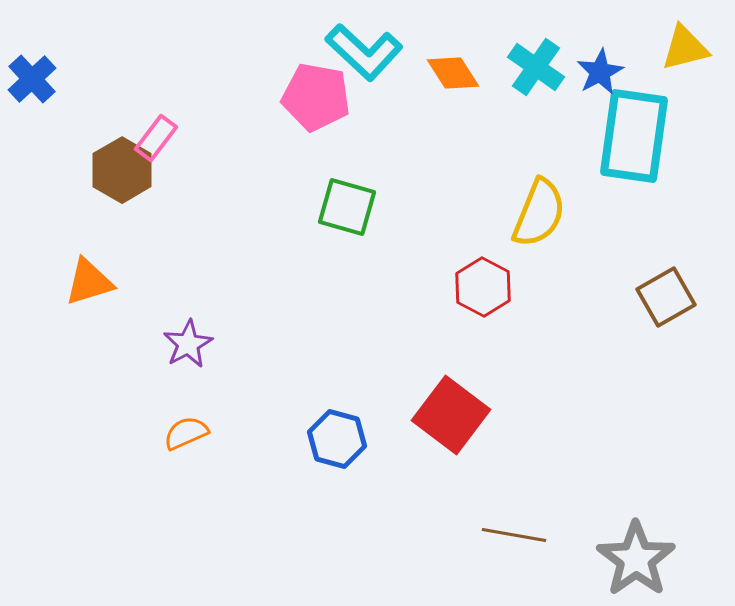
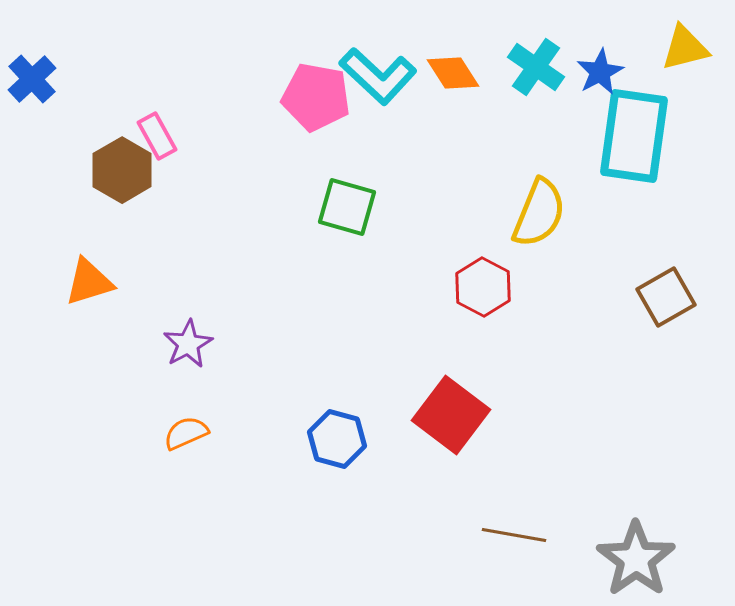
cyan L-shape: moved 14 px right, 24 px down
pink rectangle: moved 1 px right, 2 px up; rotated 66 degrees counterclockwise
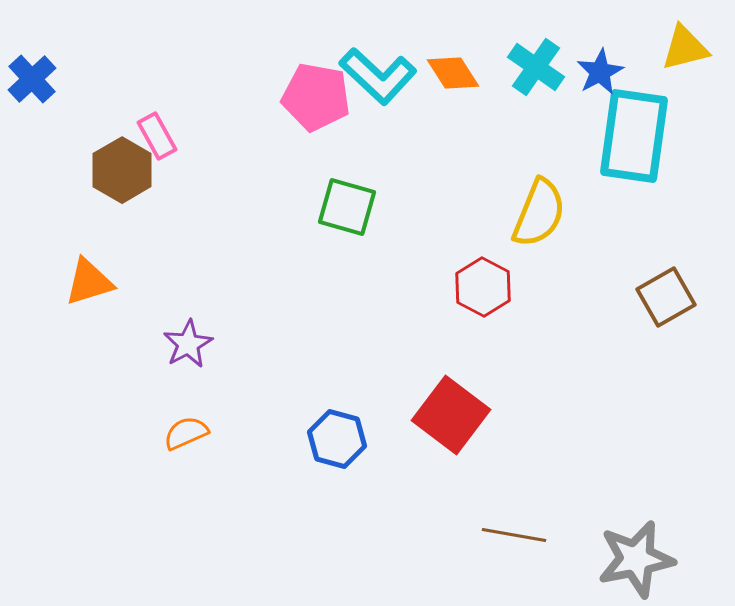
gray star: rotated 24 degrees clockwise
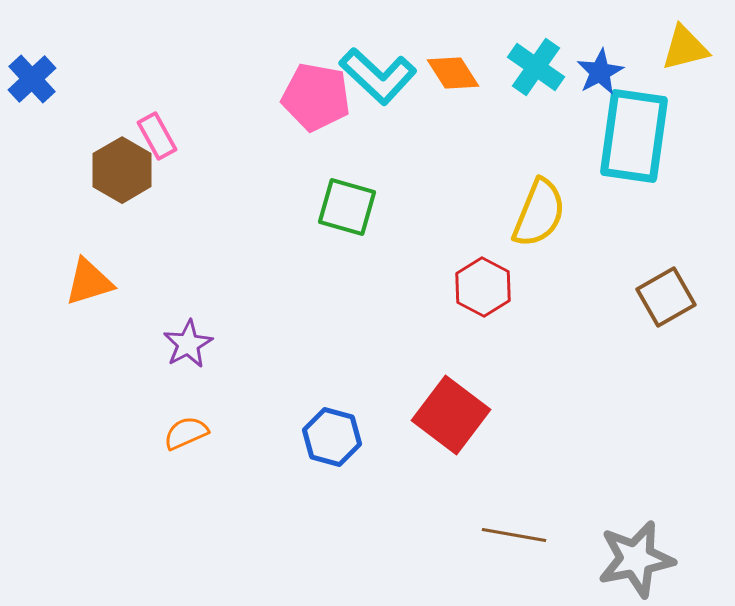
blue hexagon: moved 5 px left, 2 px up
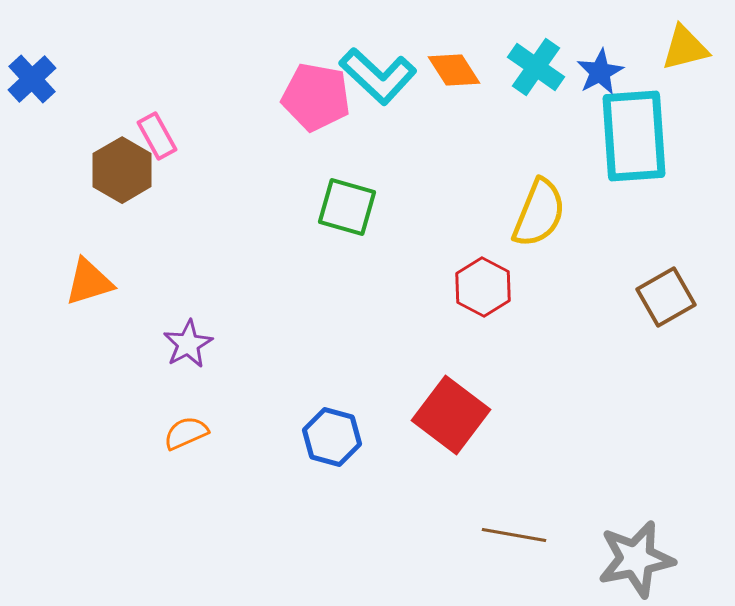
orange diamond: moved 1 px right, 3 px up
cyan rectangle: rotated 12 degrees counterclockwise
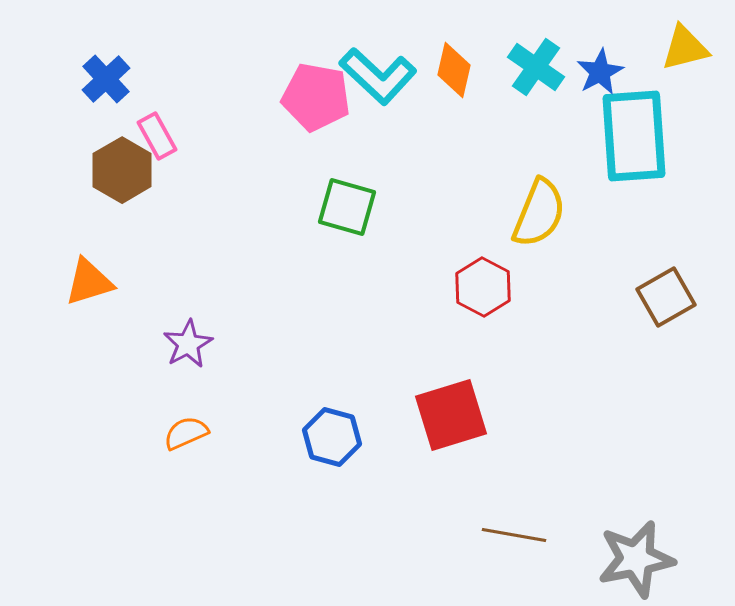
orange diamond: rotated 46 degrees clockwise
blue cross: moved 74 px right
red square: rotated 36 degrees clockwise
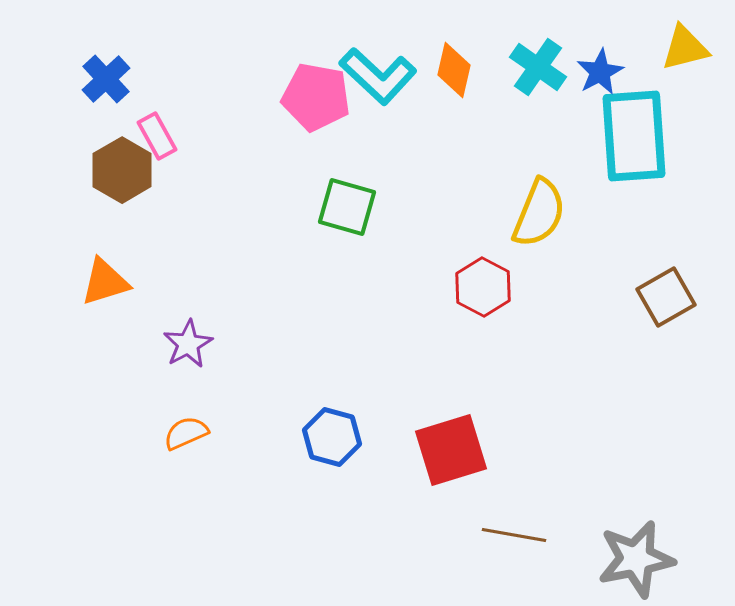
cyan cross: moved 2 px right
orange triangle: moved 16 px right
red square: moved 35 px down
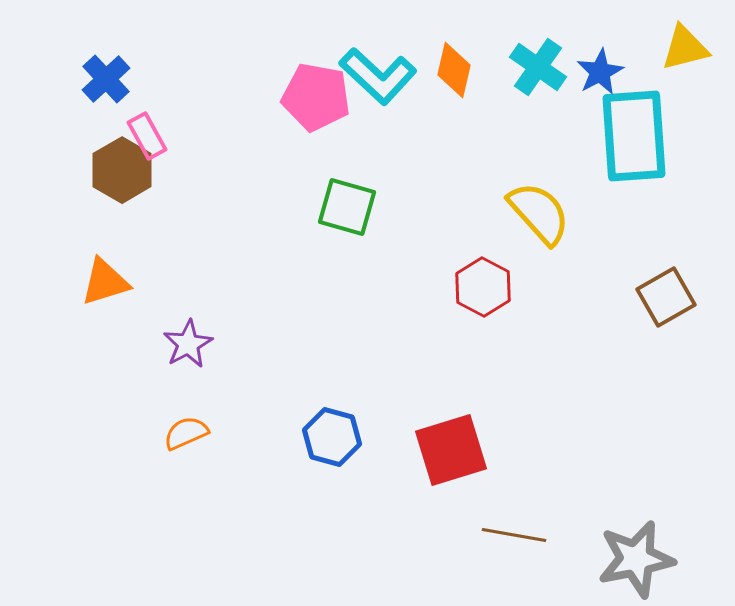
pink rectangle: moved 10 px left
yellow semicircle: rotated 64 degrees counterclockwise
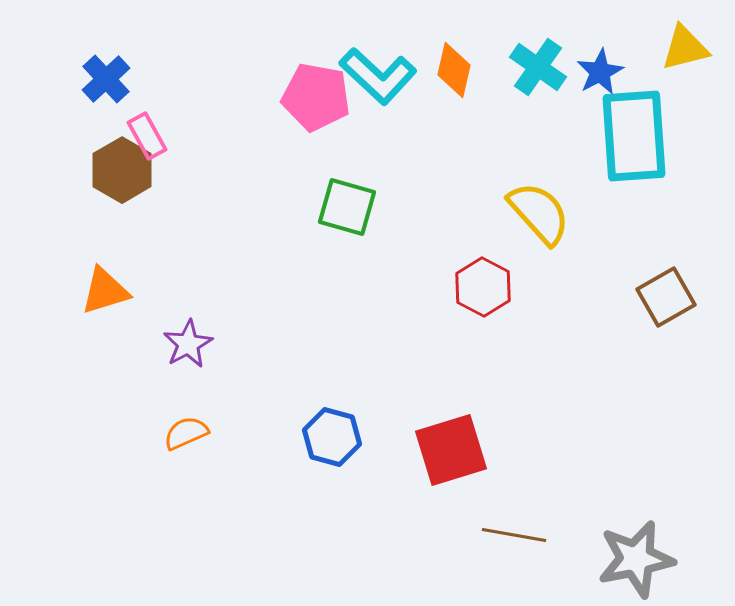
orange triangle: moved 9 px down
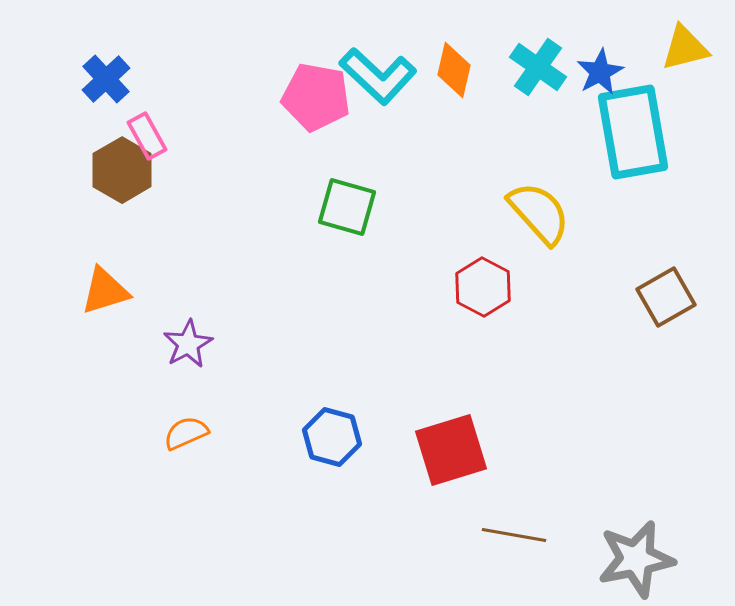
cyan rectangle: moved 1 px left, 4 px up; rotated 6 degrees counterclockwise
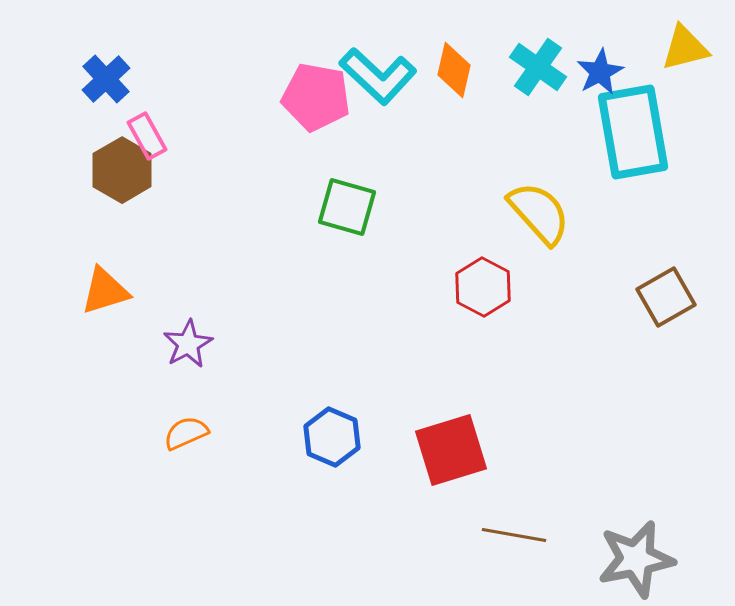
blue hexagon: rotated 8 degrees clockwise
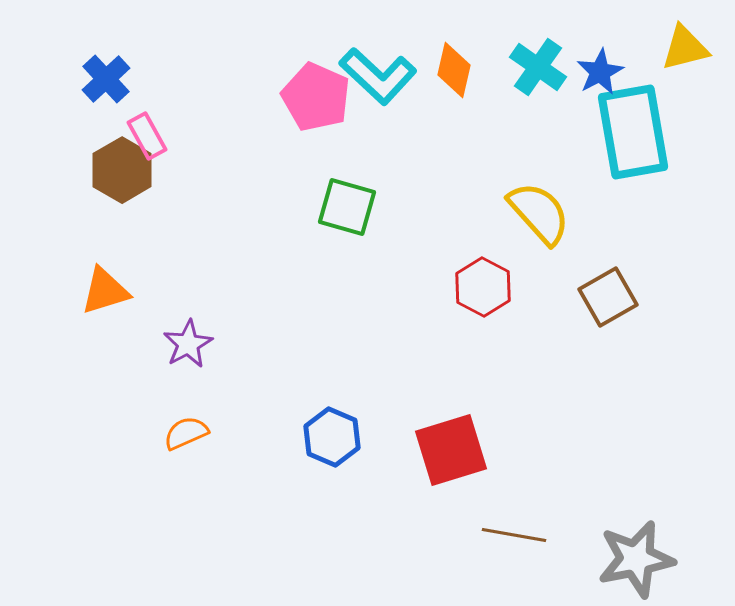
pink pentagon: rotated 14 degrees clockwise
brown square: moved 58 px left
